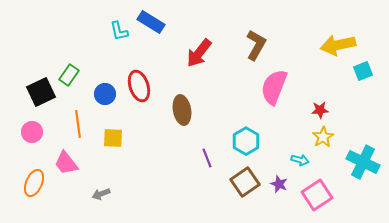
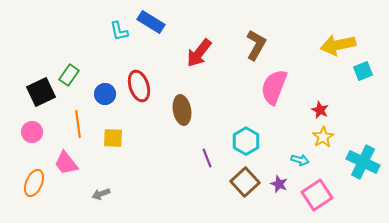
red star: rotated 30 degrees clockwise
brown square: rotated 8 degrees counterclockwise
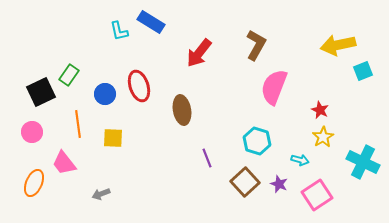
cyan hexagon: moved 11 px right; rotated 12 degrees counterclockwise
pink trapezoid: moved 2 px left
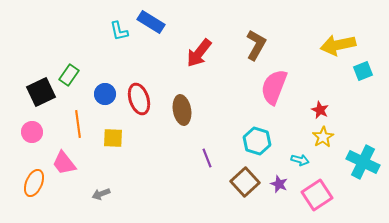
red ellipse: moved 13 px down
